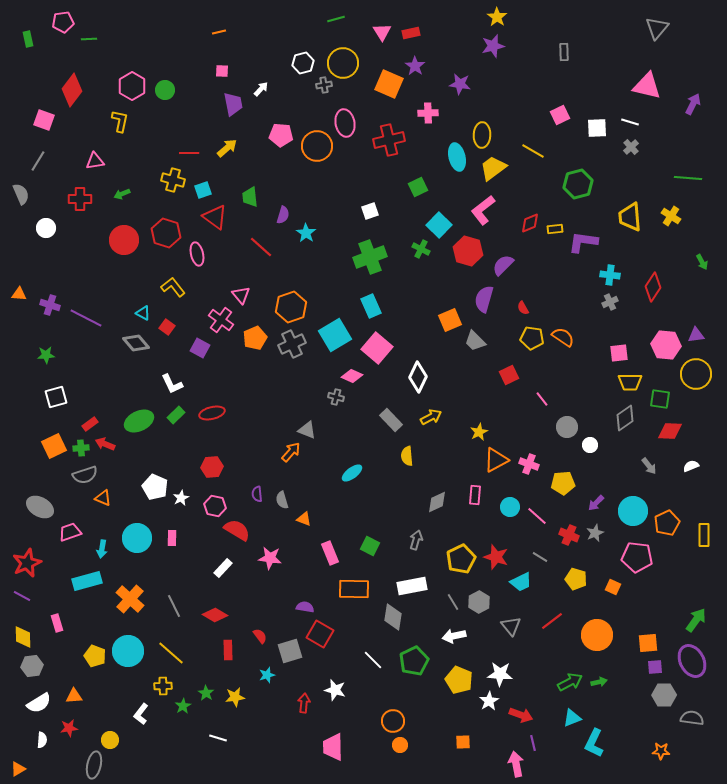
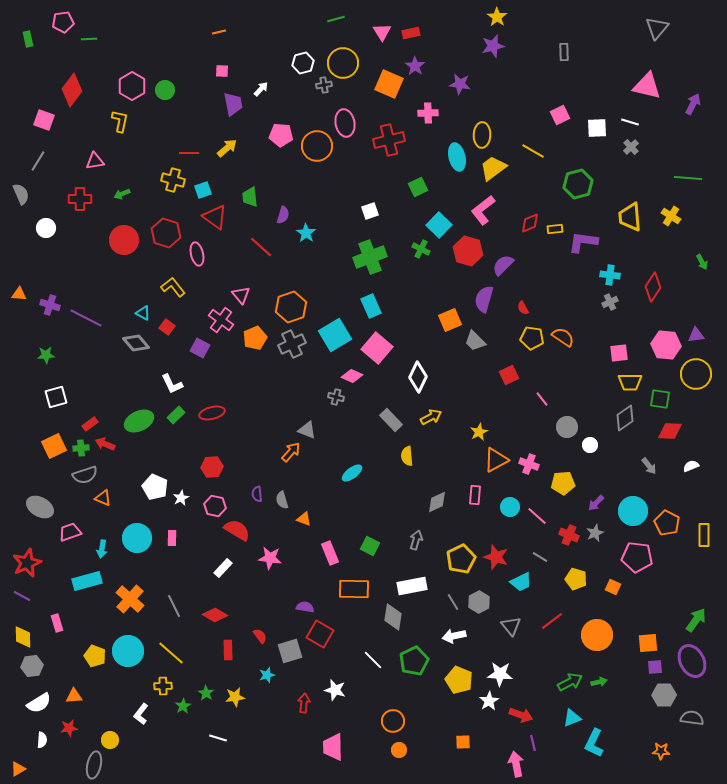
orange pentagon at (667, 523): rotated 20 degrees counterclockwise
orange circle at (400, 745): moved 1 px left, 5 px down
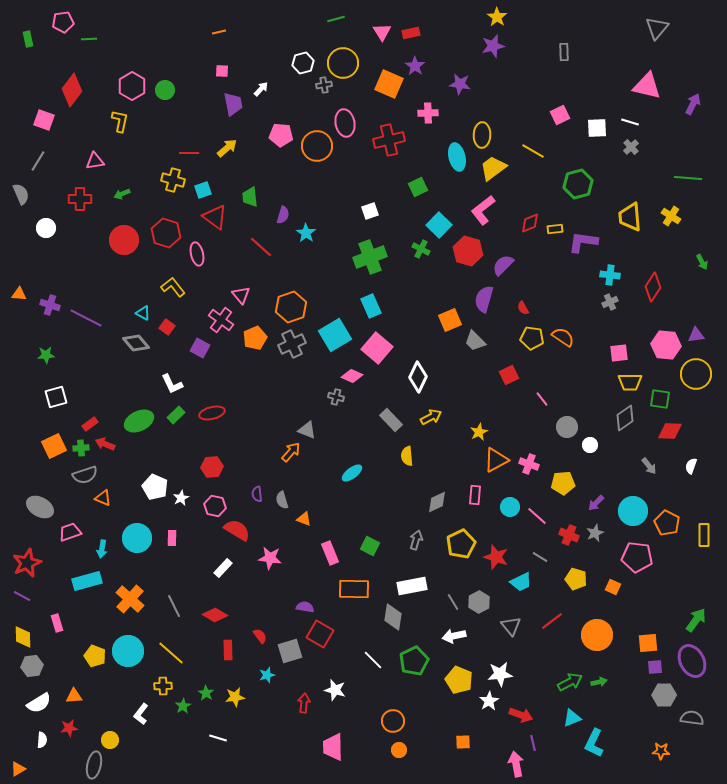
white semicircle at (691, 466): rotated 49 degrees counterclockwise
yellow pentagon at (461, 559): moved 15 px up
white star at (500, 674): rotated 10 degrees counterclockwise
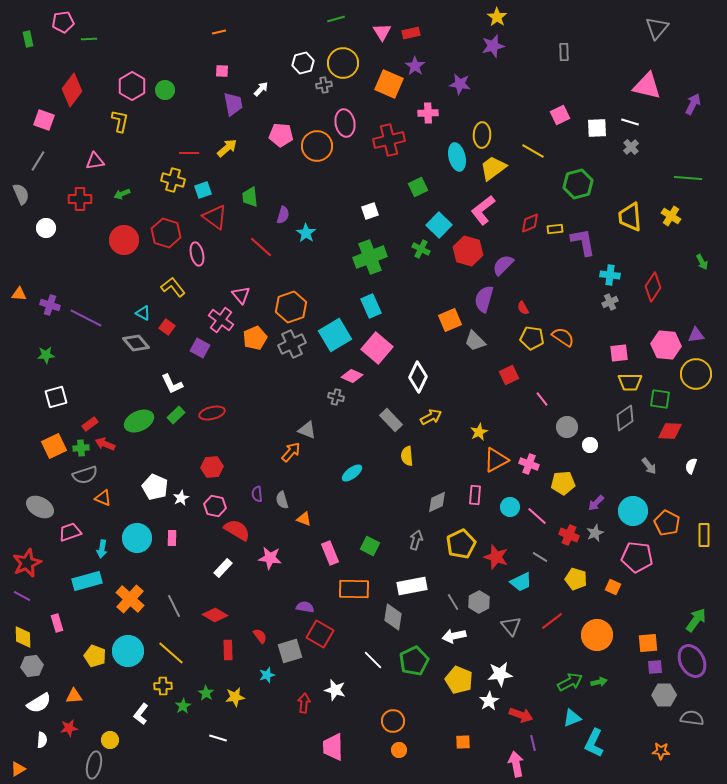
purple L-shape at (583, 242): rotated 72 degrees clockwise
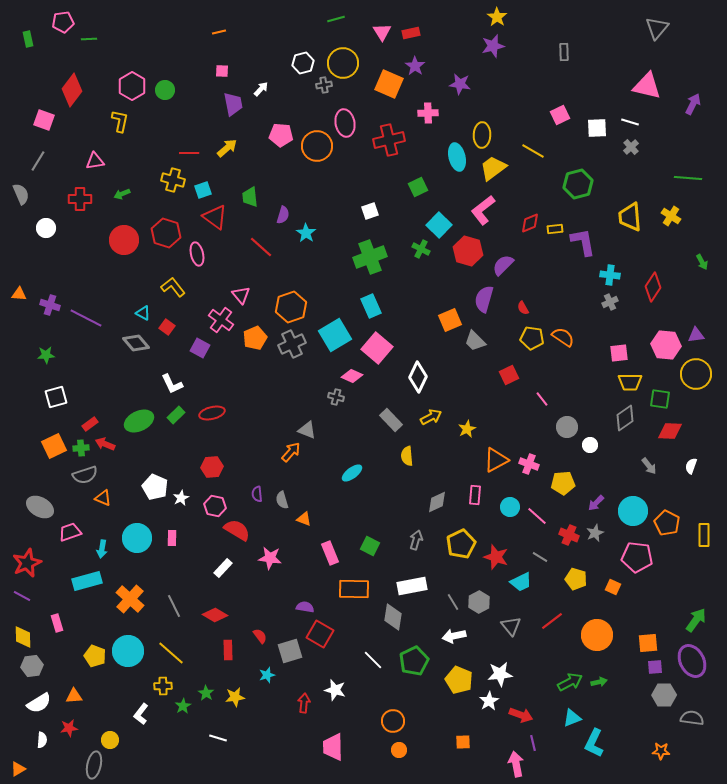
yellow star at (479, 432): moved 12 px left, 3 px up
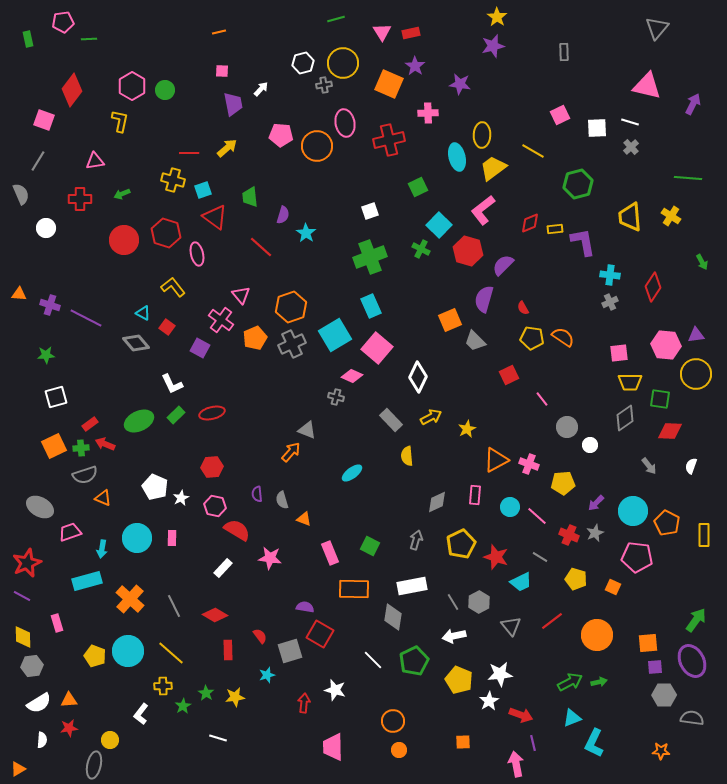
orange triangle at (74, 696): moved 5 px left, 4 px down
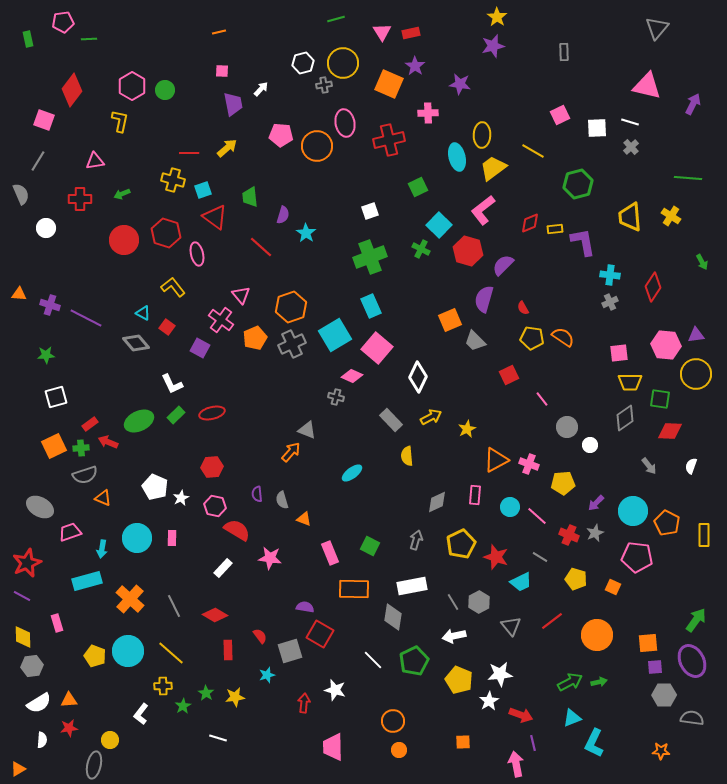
red arrow at (105, 444): moved 3 px right, 2 px up
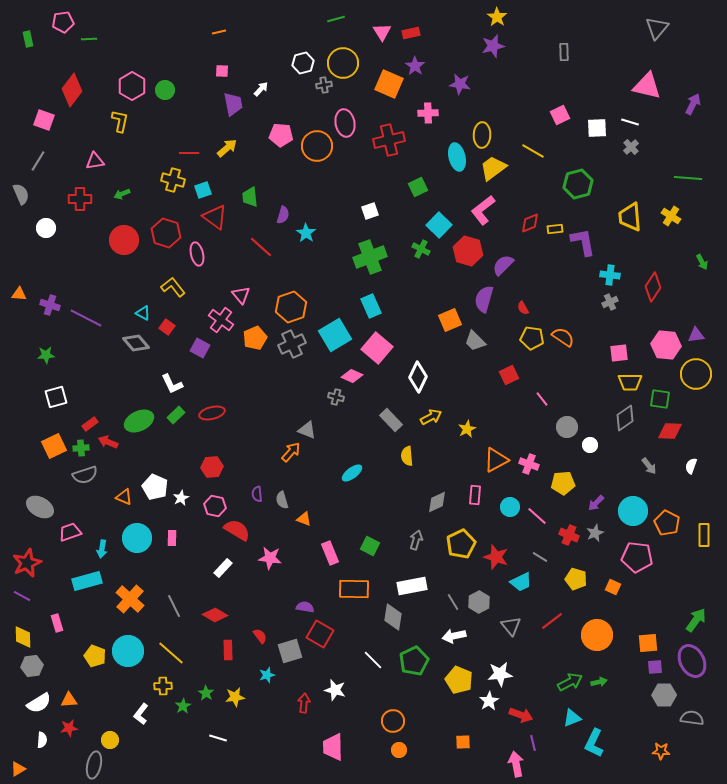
orange triangle at (103, 498): moved 21 px right, 1 px up
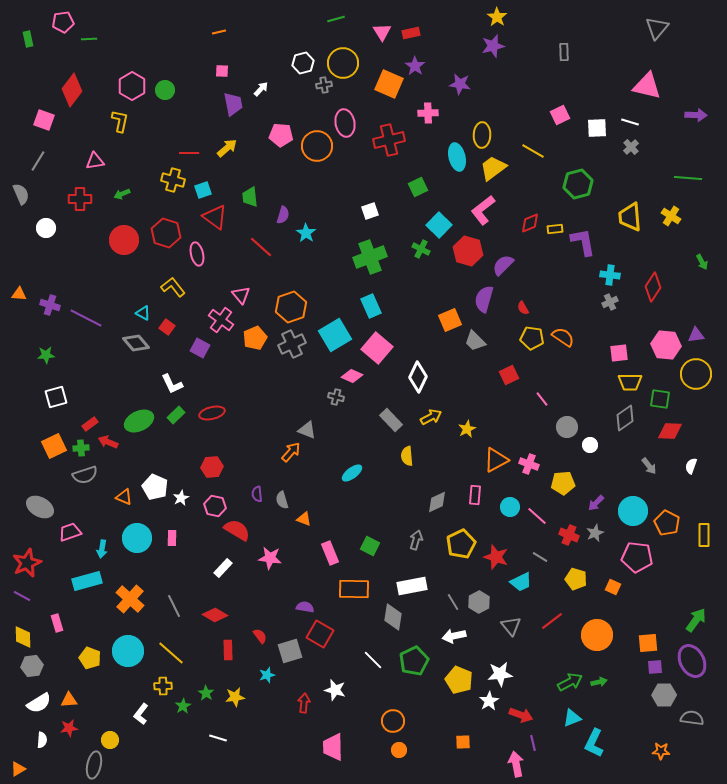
purple arrow at (693, 104): moved 3 px right, 11 px down; rotated 65 degrees clockwise
yellow pentagon at (95, 656): moved 5 px left, 2 px down
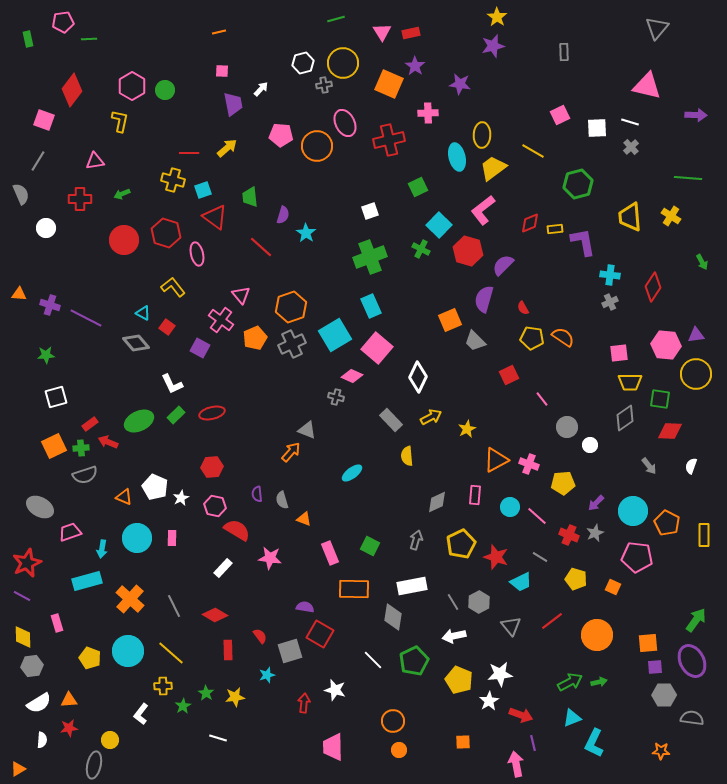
pink ellipse at (345, 123): rotated 16 degrees counterclockwise
